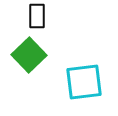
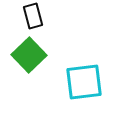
black rectangle: moved 4 px left; rotated 15 degrees counterclockwise
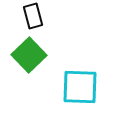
cyan square: moved 4 px left, 5 px down; rotated 9 degrees clockwise
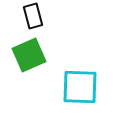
green square: rotated 20 degrees clockwise
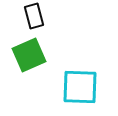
black rectangle: moved 1 px right
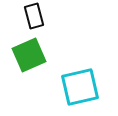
cyan square: rotated 15 degrees counterclockwise
